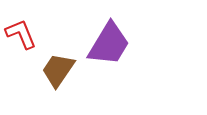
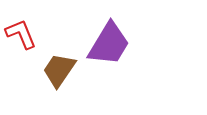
brown trapezoid: moved 1 px right
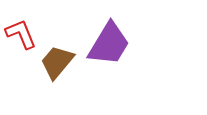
brown trapezoid: moved 2 px left, 8 px up; rotated 6 degrees clockwise
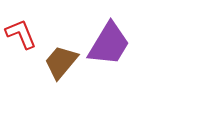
brown trapezoid: moved 4 px right
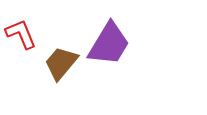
brown trapezoid: moved 1 px down
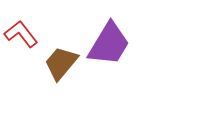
red L-shape: rotated 16 degrees counterclockwise
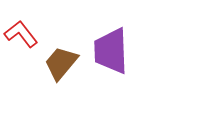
purple trapezoid: moved 2 px right, 7 px down; rotated 147 degrees clockwise
